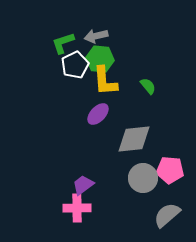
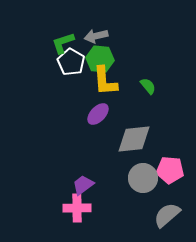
white pentagon: moved 4 px left, 3 px up; rotated 16 degrees counterclockwise
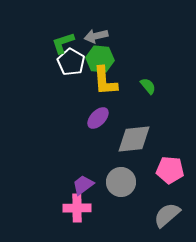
purple ellipse: moved 4 px down
gray circle: moved 22 px left, 4 px down
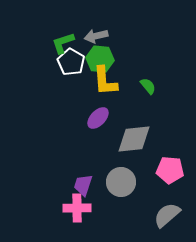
purple trapezoid: rotated 35 degrees counterclockwise
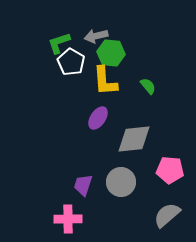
green L-shape: moved 4 px left
green hexagon: moved 11 px right, 6 px up
purple ellipse: rotated 10 degrees counterclockwise
pink cross: moved 9 px left, 11 px down
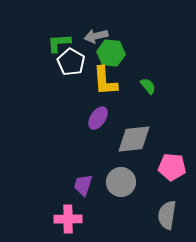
green L-shape: rotated 15 degrees clockwise
pink pentagon: moved 2 px right, 3 px up
gray semicircle: rotated 40 degrees counterclockwise
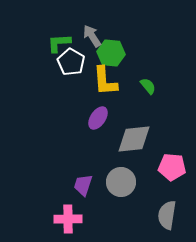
gray arrow: moved 4 px left; rotated 70 degrees clockwise
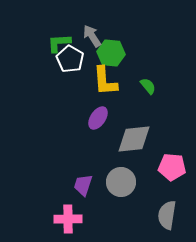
white pentagon: moved 1 px left, 3 px up
